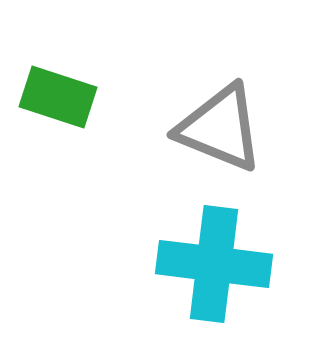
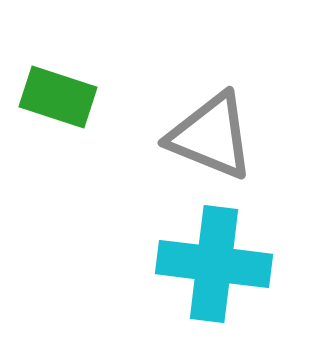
gray triangle: moved 9 px left, 8 px down
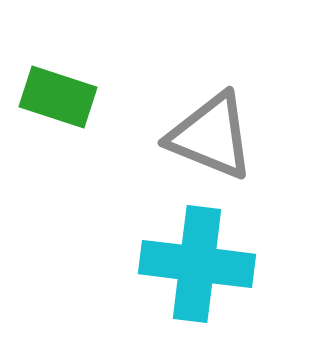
cyan cross: moved 17 px left
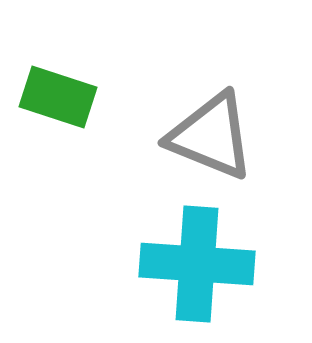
cyan cross: rotated 3 degrees counterclockwise
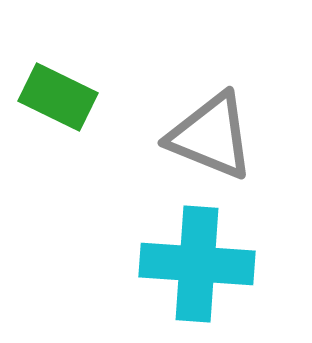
green rectangle: rotated 8 degrees clockwise
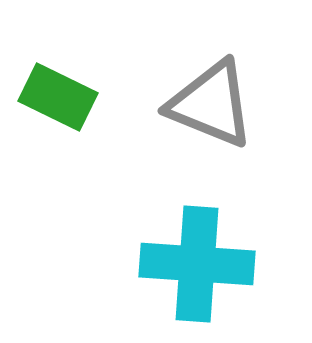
gray triangle: moved 32 px up
